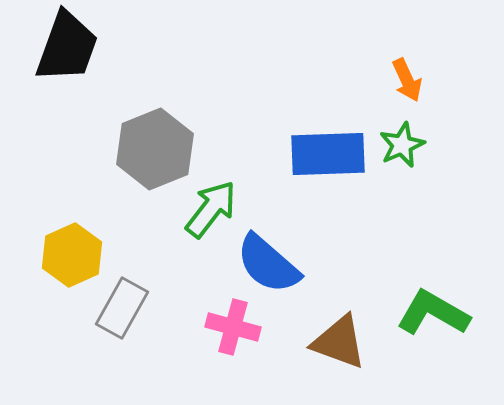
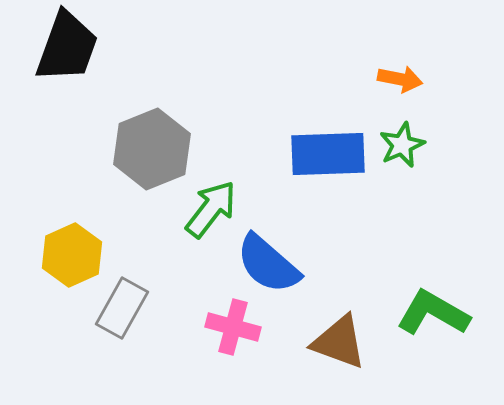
orange arrow: moved 7 px left, 1 px up; rotated 54 degrees counterclockwise
gray hexagon: moved 3 px left
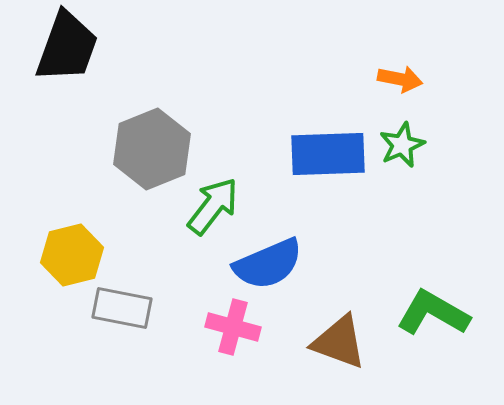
green arrow: moved 2 px right, 3 px up
yellow hexagon: rotated 10 degrees clockwise
blue semicircle: rotated 64 degrees counterclockwise
gray rectangle: rotated 72 degrees clockwise
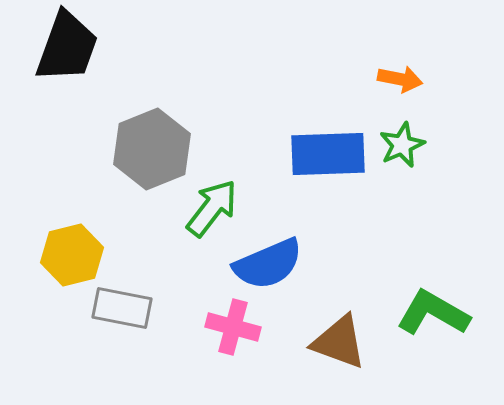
green arrow: moved 1 px left, 2 px down
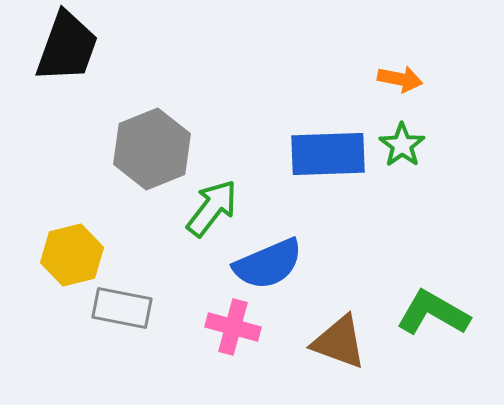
green star: rotated 12 degrees counterclockwise
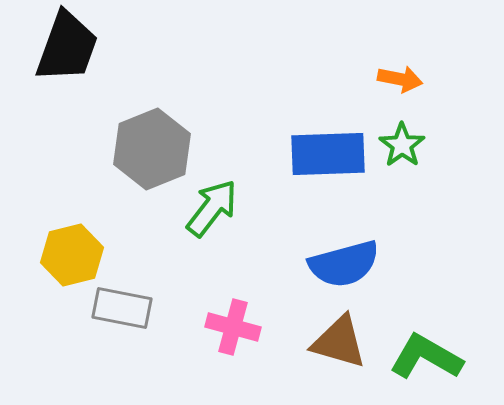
blue semicircle: moved 76 px right; rotated 8 degrees clockwise
green L-shape: moved 7 px left, 44 px down
brown triangle: rotated 4 degrees counterclockwise
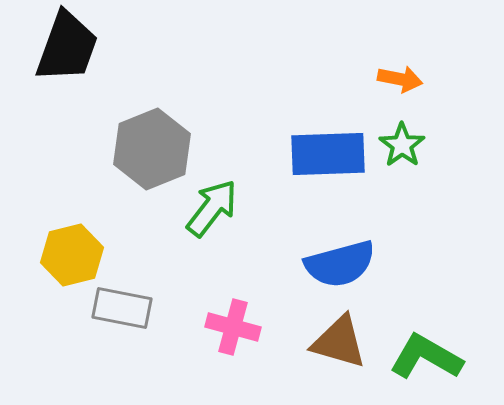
blue semicircle: moved 4 px left
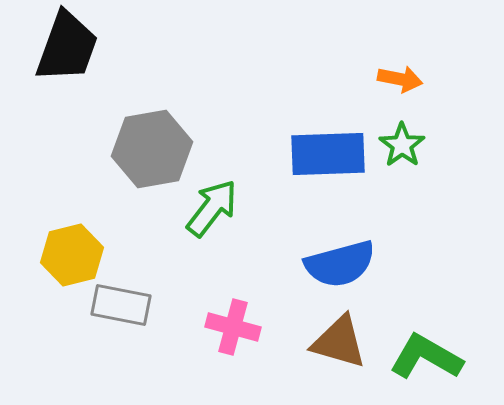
gray hexagon: rotated 12 degrees clockwise
gray rectangle: moved 1 px left, 3 px up
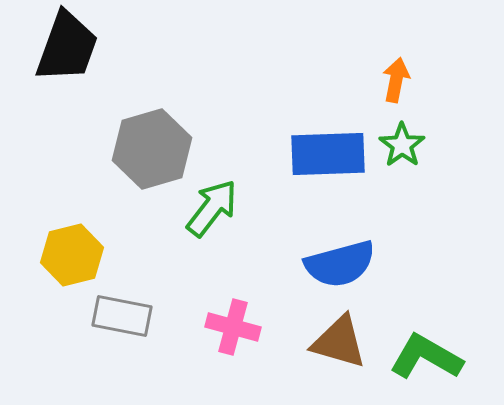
orange arrow: moved 4 px left, 1 px down; rotated 90 degrees counterclockwise
gray hexagon: rotated 6 degrees counterclockwise
gray rectangle: moved 1 px right, 11 px down
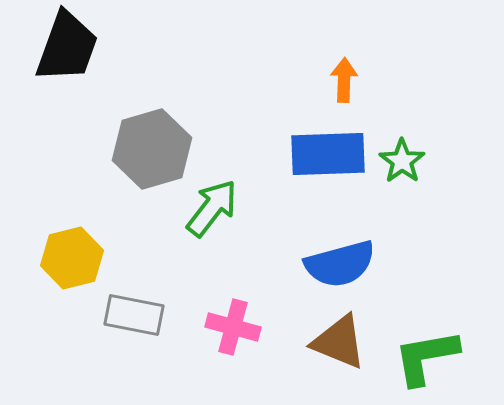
orange arrow: moved 52 px left; rotated 9 degrees counterclockwise
green star: moved 16 px down
yellow hexagon: moved 3 px down
gray rectangle: moved 12 px right, 1 px up
brown triangle: rotated 6 degrees clockwise
green L-shape: rotated 40 degrees counterclockwise
